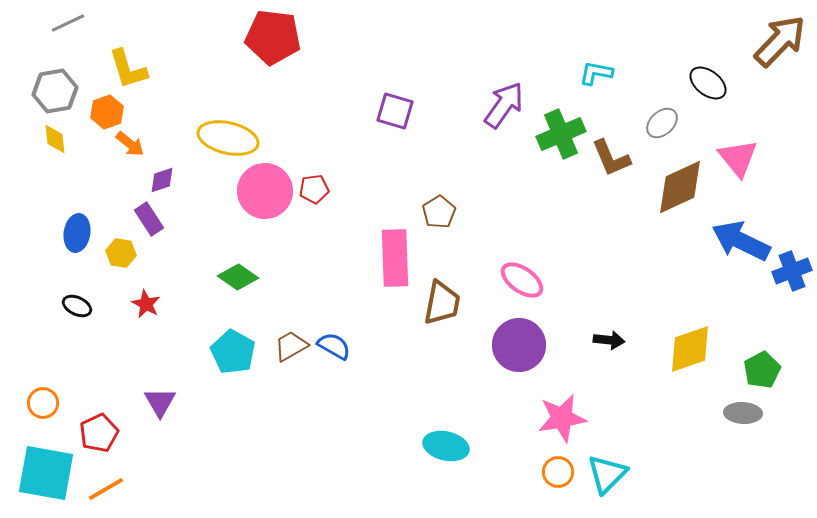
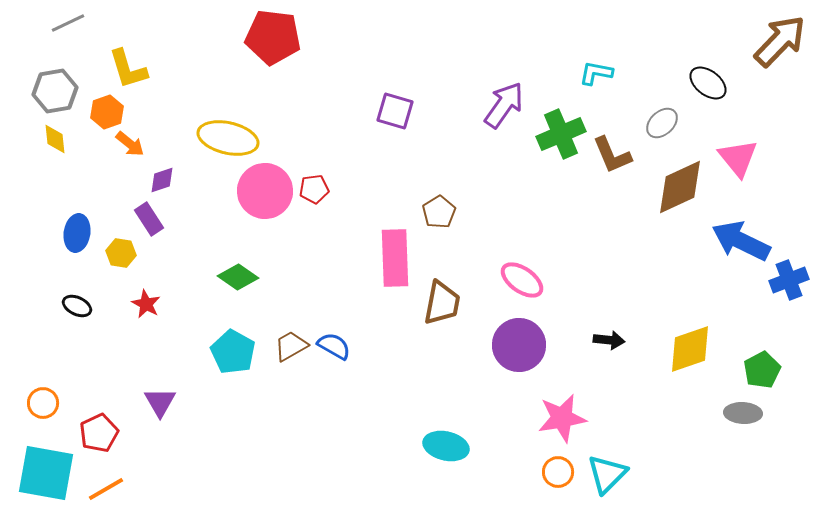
brown L-shape at (611, 158): moved 1 px right, 3 px up
blue cross at (792, 271): moved 3 px left, 9 px down
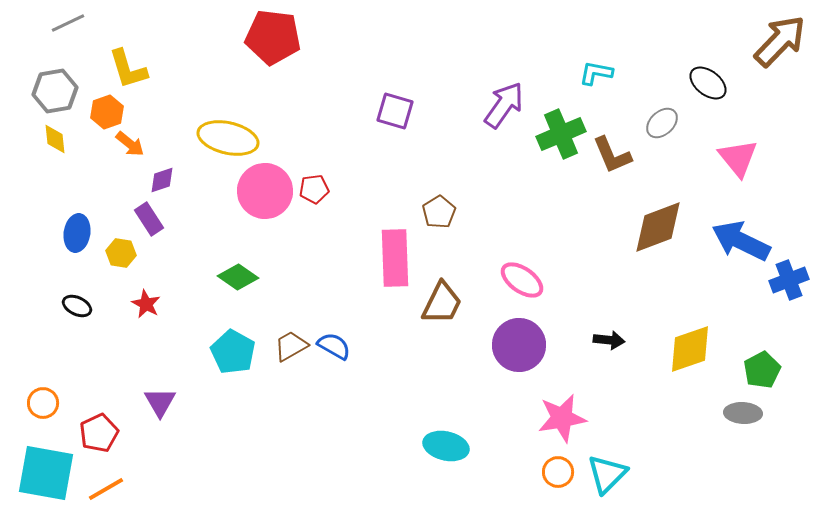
brown diamond at (680, 187): moved 22 px left, 40 px down; rotated 4 degrees clockwise
brown trapezoid at (442, 303): rotated 15 degrees clockwise
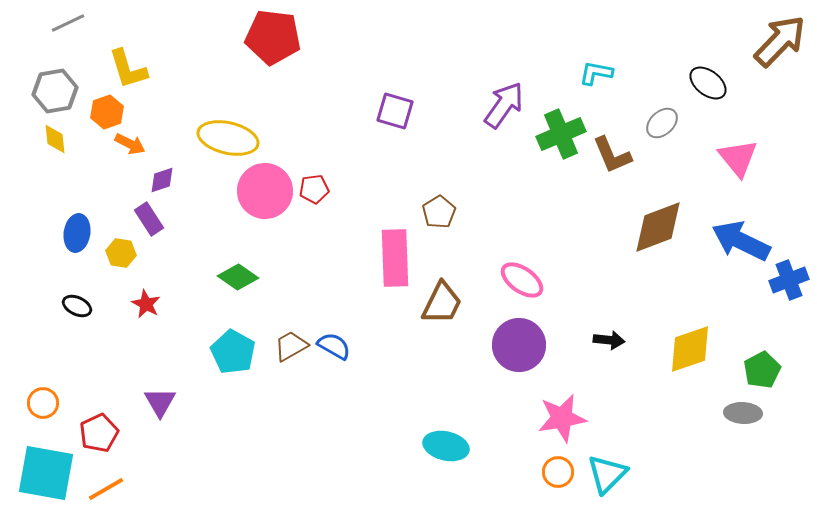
orange arrow at (130, 144): rotated 12 degrees counterclockwise
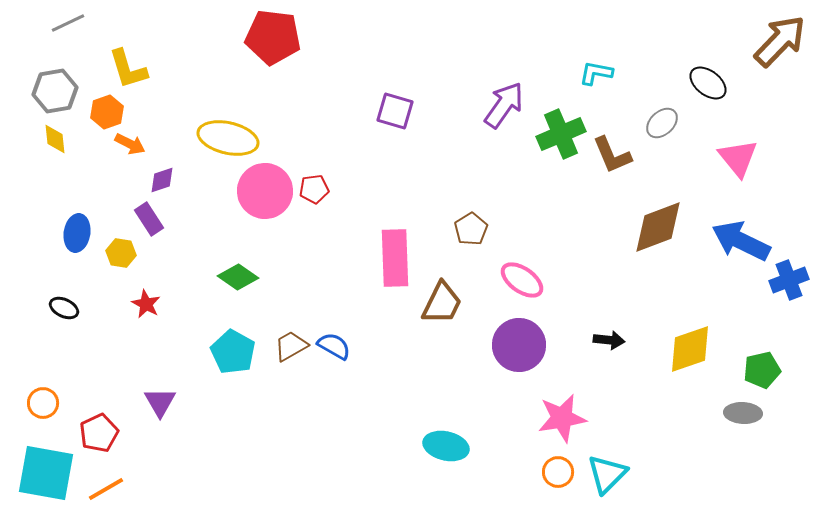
brown pentagon at (439, 212): moved 32 px right, 17 px down
black ellipse at (77, 306): moved 13 px left, 2 px down
green pentagon at (762, 370): rotated 15 degrees clockwise
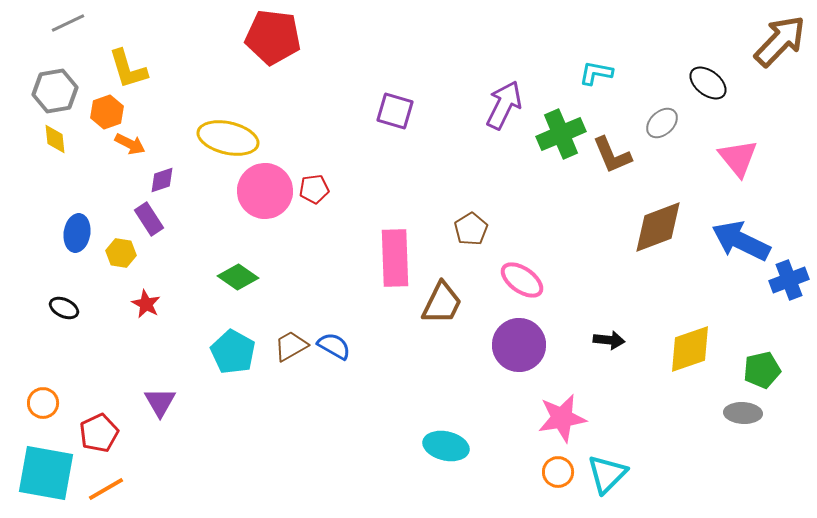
purple arrow at (504, 105): rotated 9 degrees counterclockwise
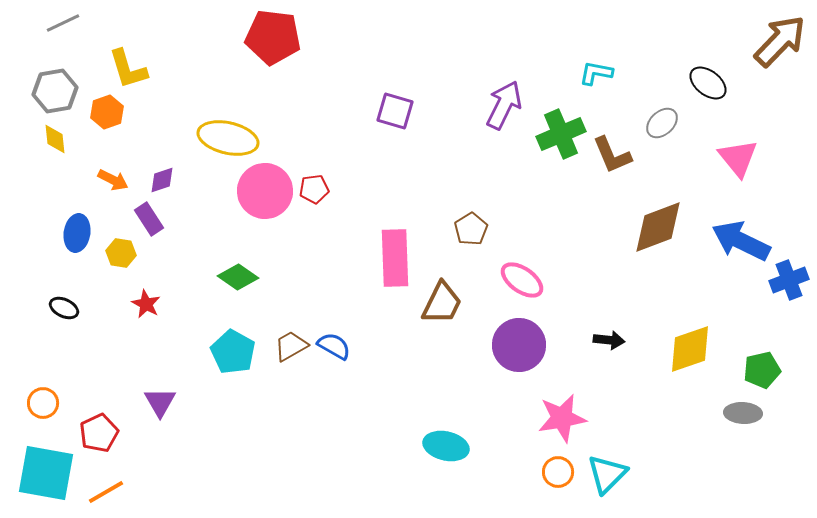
gray line at (68, 23): moved 5 px left
orange arrow at (130, 144): moved 17 px left, 36 px down
orange line at (106, 489): moved 3 px down
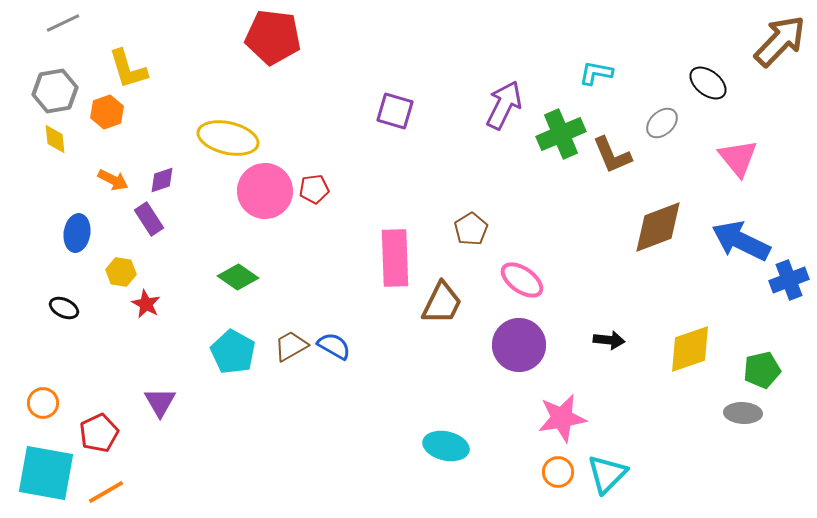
yellow hexagon at (121, 253): moved 19 px down
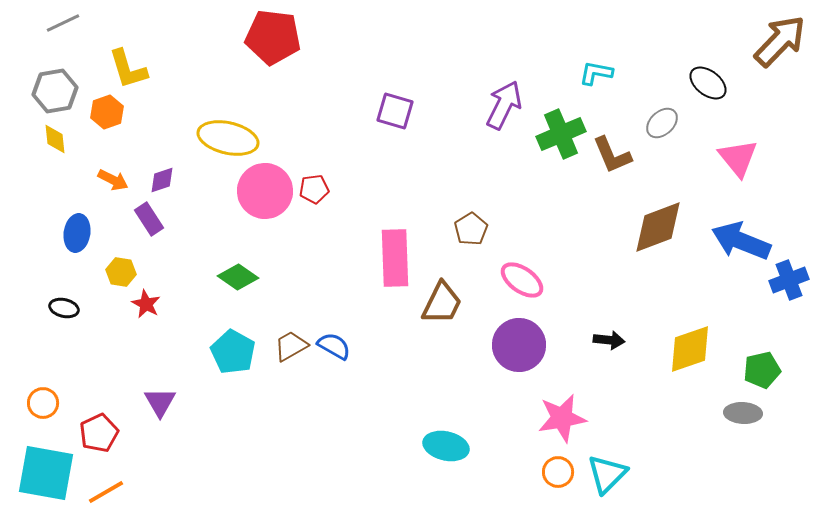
blue arrow at (741, 241): rotated 4 degrees counterclockwise
black ellipse at (64, 308): rotated 12 degrees counterclockwise
